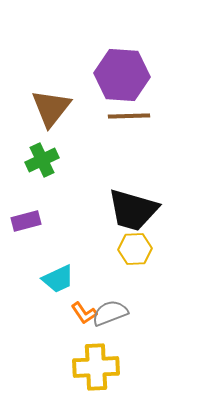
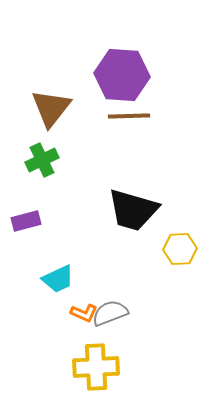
yellow hexagon: moved 45 px right
orange L-shape: rotated 32 degrees counterclockwise
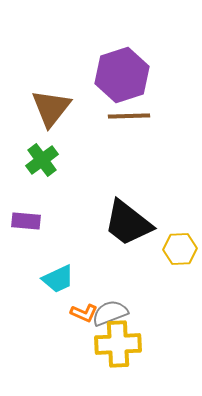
purple hexagon: rotated 22 degrees counterclockwise
green cross: rotated 12 degrees counterclockwise
black trapezoid: moved 5 px left, 13 px down; rotated 22 degrees clockwise
purple rectangle: rotated 20 degrees clockwise
yellow cross: moved 22 px right, 23 px up
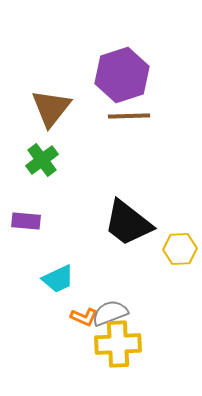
orange L-shape: moved 4 px down
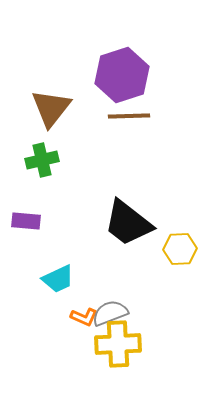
green cross: rotated 24 degrees clockwise
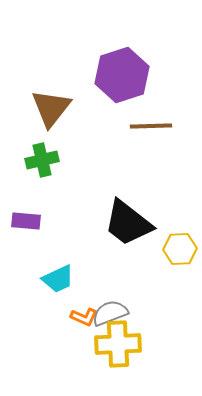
brown line: moved 22 px right, 10 px down
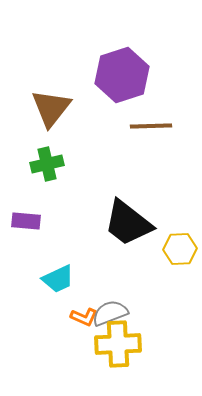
green cross: moved 5 px right, 4 px down
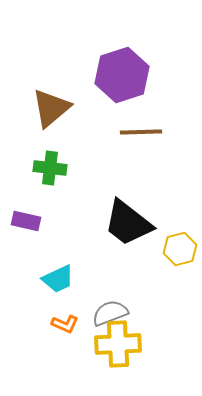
brown triangle: rotated 12 degrees clockwise
brown line: moved 10 px left, 6 px down
green cross: moved 3 px right, 4 px down; rotated 20 degrees clockwise
purple rectangle: rotated 8 degrees clockwise
yellow hexagon: rotated 12 degrees counterclockwise
orange L-shape: moved 19 px left, 7 px down
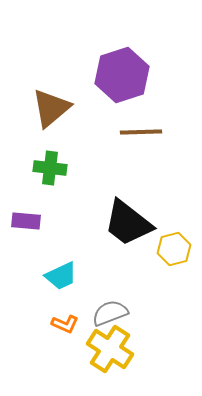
purple rectangle: rotated 8 degrees counterclockwise
yellow hexagon: moved 6 px left
cyan trapezoid: moved 3 px right, 3 px up
yellow cross: moved 8 px left, 5 px down; rotated 36 degrees clockwise
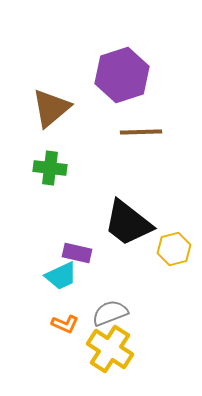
purple rectangle: moved 51 px right, 32 px down; rotated 8 degrees clockwise
